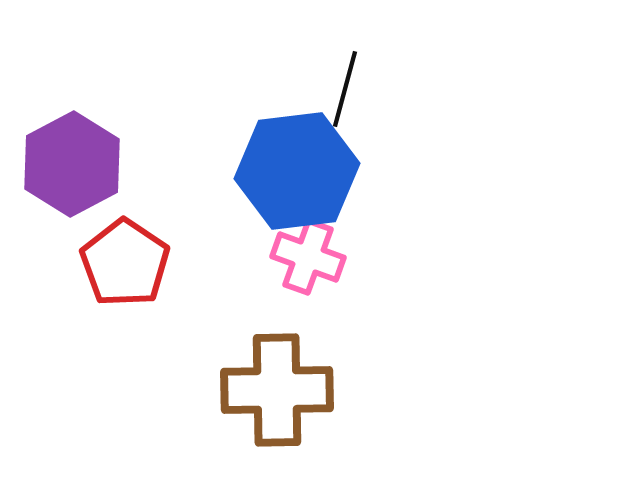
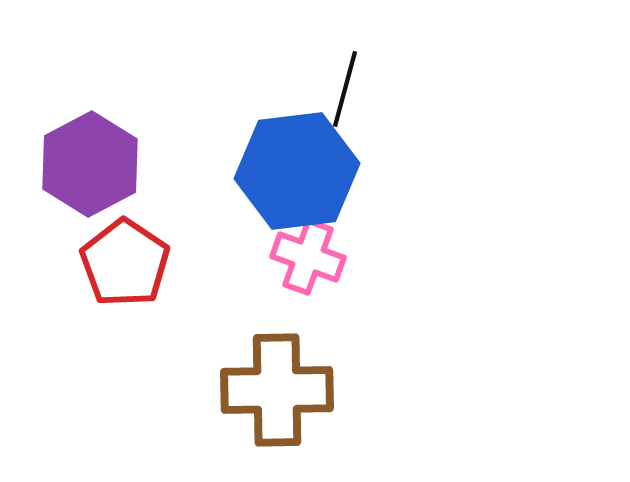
purple hexagon: moved 18 px right
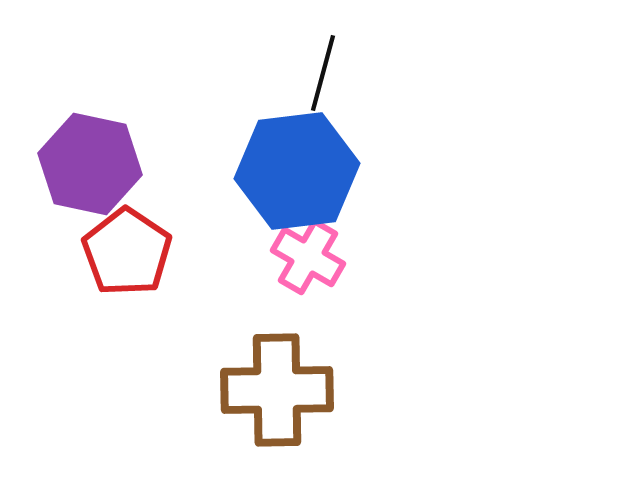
black line: moved 22 px left, 16 px up
purple hexagon: rotated 20 degrees counterclockwise
pink cross: rotated 10 degrees clockwise
red pentagon: moved 2 px right, 11 px up
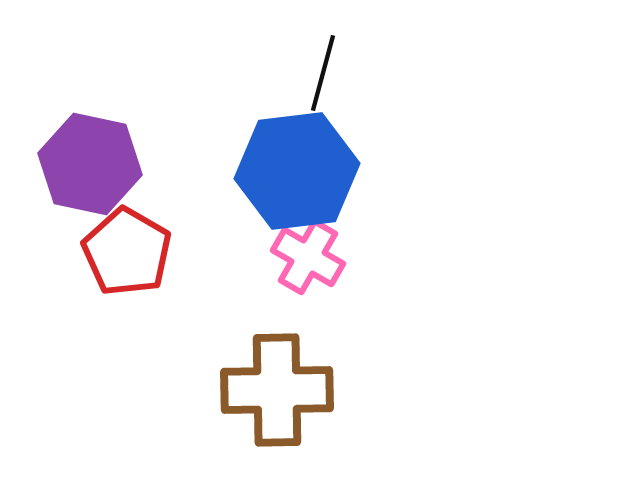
red pentagon: rotated 4 degrees counterclockwise
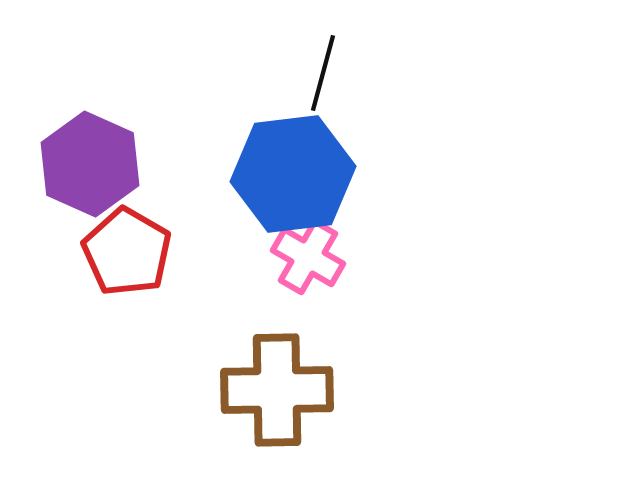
purple hexagon: rotated 12 degrees clockwise
blue hexagon: moved 4 px left, 3 px down
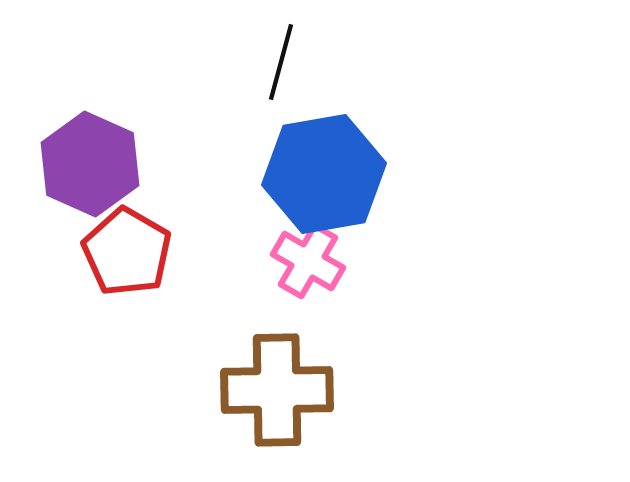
black line: moved 42 px left, 11 px up
blue hexagon: moved 31 px right; rotated 3 degrees counterclockwise
pink cross: moved 4 px down
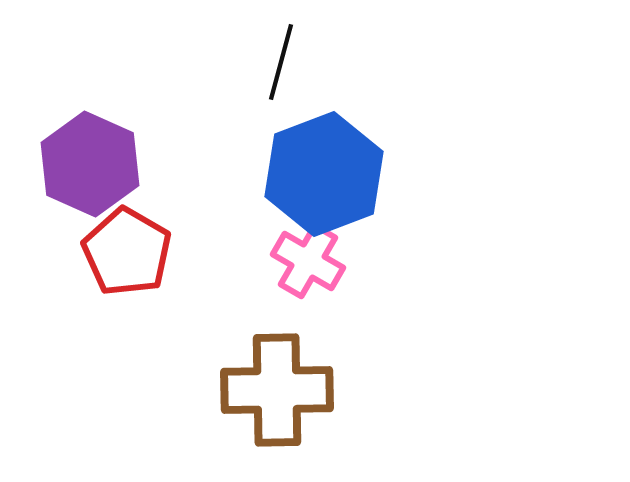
blue hexagon: rotated 11 degrees counterclockwise
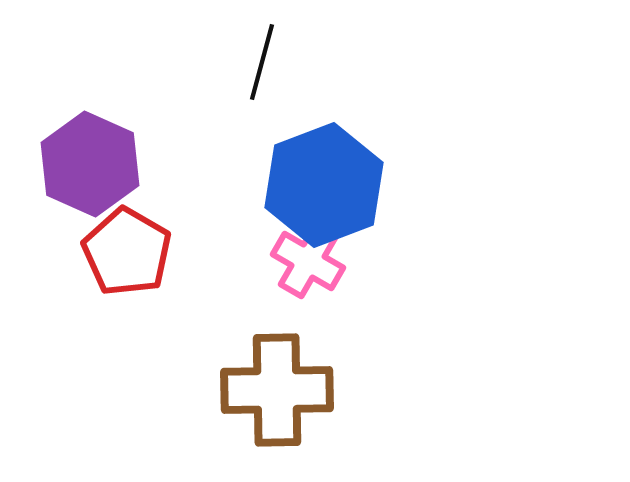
black line: moved 19 px left
blue hexagon: moved 11 px down
